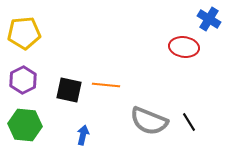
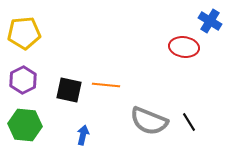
blue cross: moved 1 px right, 2 px down
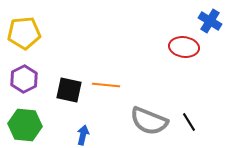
purple hexagon: moved 1 px right, 1 px up
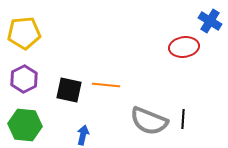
red ellipse: rotated 16 degrees counterclockwise
black line: moved 6 px left, 3 px up; rotated 36 degrees clockwise
